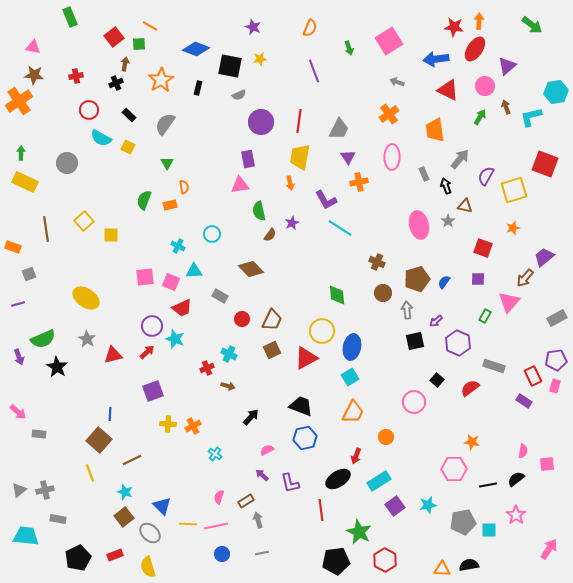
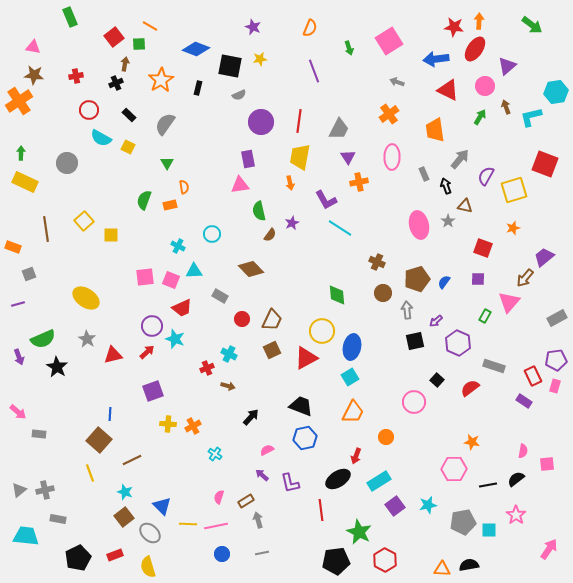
pink square at (171, 282): moved 2 px up
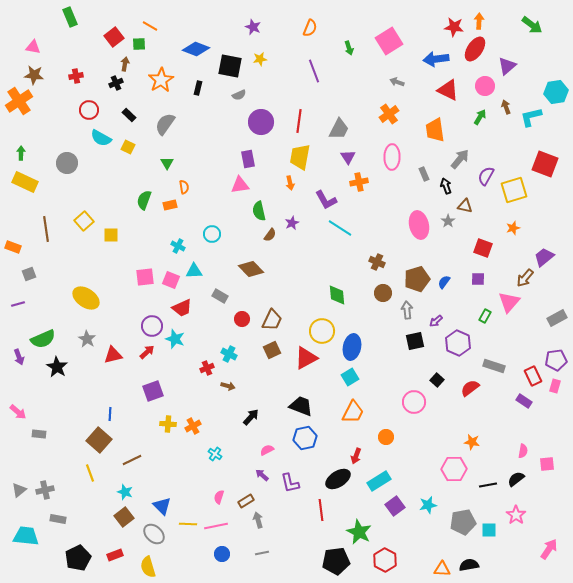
gray ellipse at (150, 533): moved 4 px right, 1 px down
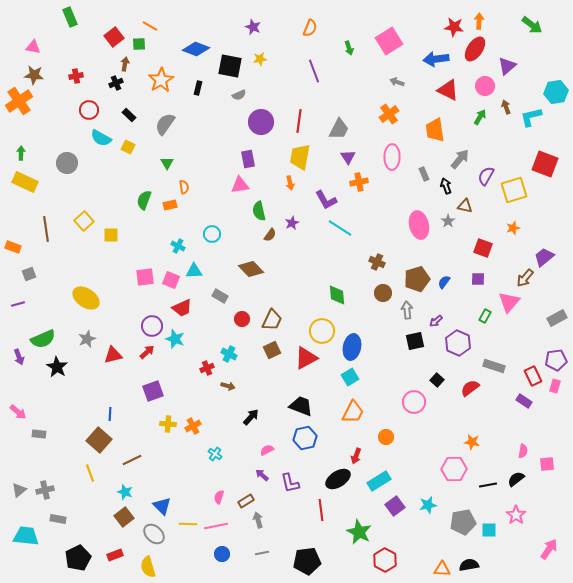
gray star at (87, 339): rotated 18 degrees clockwise
black pentagon at (336, 561): moved 29 px left
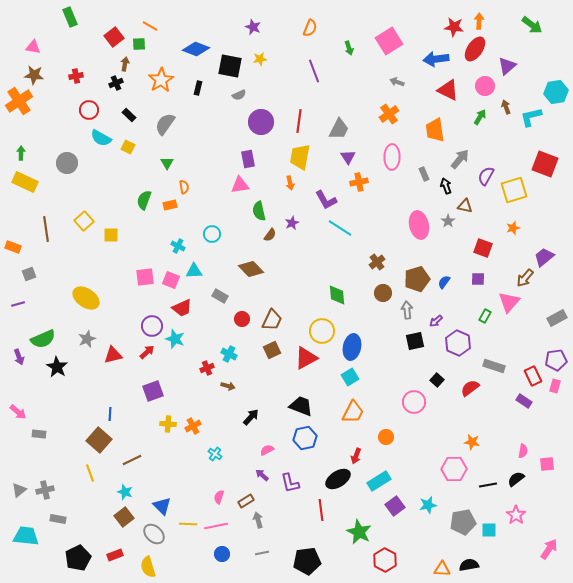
brown cross at (377, 262): rotated 28 degrees clockwise
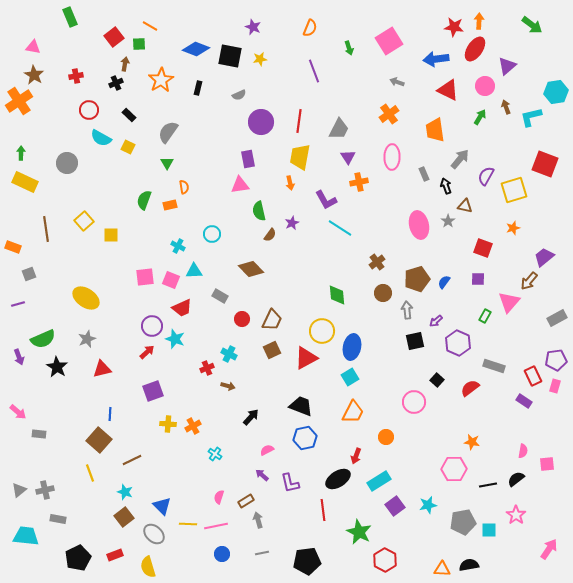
black square at (230, 66): moved 10 px up
brown star at (34, 75): rotated 24 degrees clockwise
gray semicircle at (165, 124): moved 3 px right, 8 px down
brown arrow at (525, 278): moved 4 px right, 3 px down
red triangle at (113, 355): moved 11 px left, 14 px down
red line at (321, 510): moved 2 px right
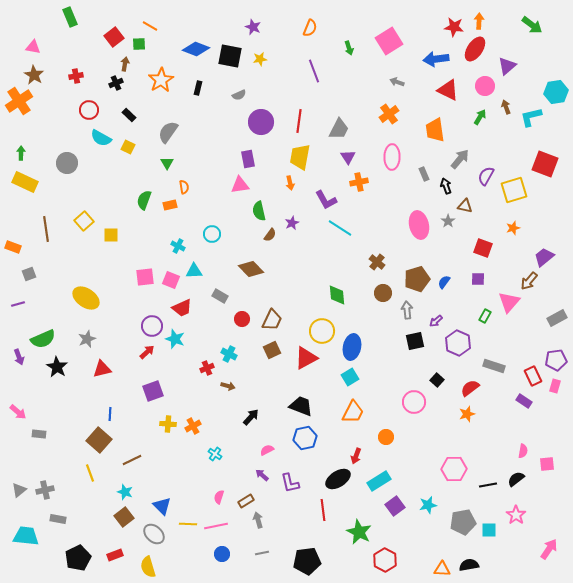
brown cross at (377, 262): rotated 14 degrees counterclockwise
orange star at (472, 442): moved 5 px left, 28 px up; rotated 28 degrees counterclockwise
